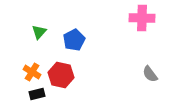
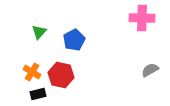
gray semicircle: moved 4 px up; rotated 96 degrees clockwise
black rectangle: moved 1 px right
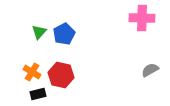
blue pentagon: moved 10 px left, 6 px up
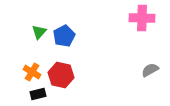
blue pentagon: moved 2 px down
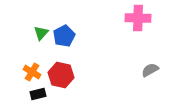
pink cross: moved 4 px left
green triangle: moved 2 px right, 1 px down
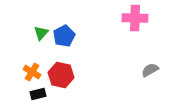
pink cross: moved 3 px left
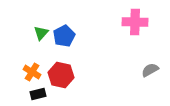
pink cross: moved 4 px down
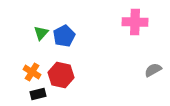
gray semicircle: moved 3 px right
